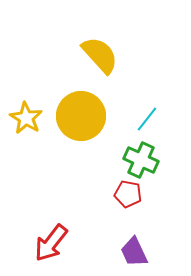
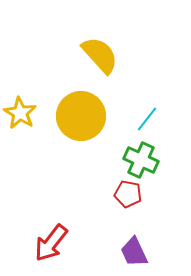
yellow star: moved 6 px left, 5 px up
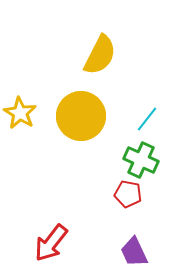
yellow semicircle: rotated 69 degrees clockwise
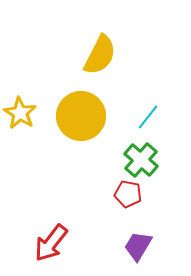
cyan line: moved 1 px right, 2 px up
green cross: rotated 16 degrees clockwise
purple trapezoid: moved 4 px right, 6 px up; rotated 56 degrees clockwise
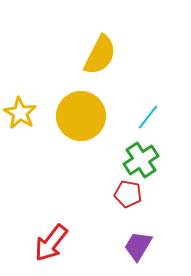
green cross: rotated 16 degrees clockwise
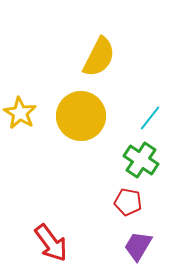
yellow semicircle: moved 1 px left, 2 px down
cyan line: moved 2 px right, 1 px down
green cross: rotated 24 degrees counterclockwise
red pentagon: moved 8 px down
red arrow: rotated 75 degrees counterclockwise
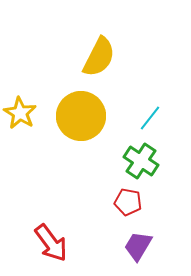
green cross: moved 1 px down
